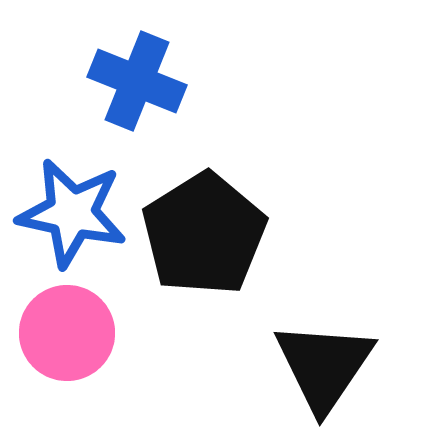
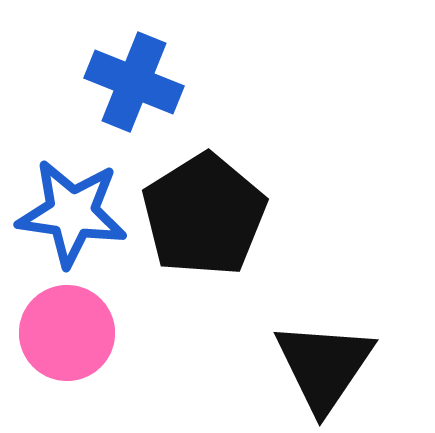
blue cross: moved 3 px left, 1 px down
blue star: rotated 4 degrees counterclockwise
black pentagon: moved 19 px up
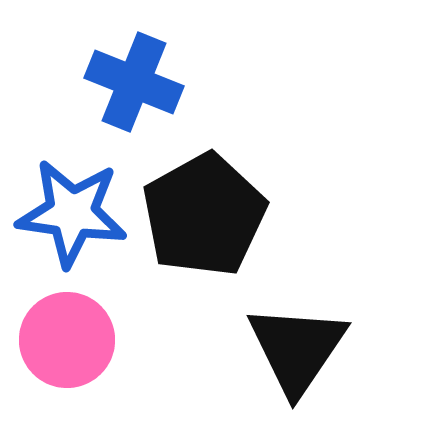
black pentagon: rotated 3 degrees clockwise
pink circle: moved 7 px down
black triangle: moved 27 px left, 17 px up
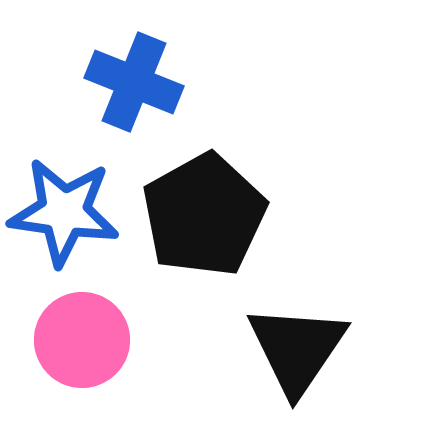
blue star: moved 8 px left, 1 px up
pink circle: moved 15 px right
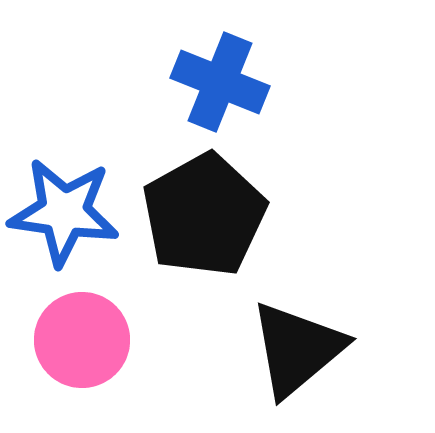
blue cross: moved 86 px right
black triangle: rotated 16 degrees clockwise
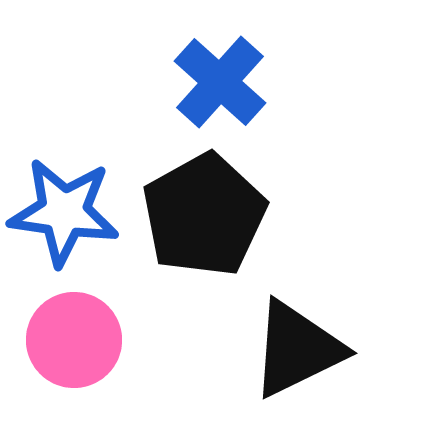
blue cross: rotated 20 degrees clockwise
pink circle: moved 8 px left
black triangle: rotated 14 degrees clockwise
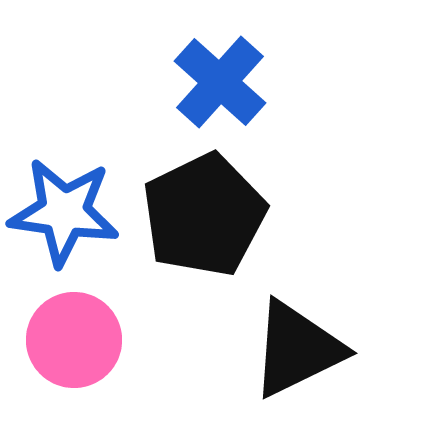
black pentagon: rotated 3 degrees clockwise
